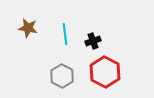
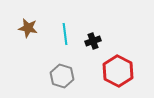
red hexagon: moved 13 px right, 1 px up
gray hexagon: rotated 10 degrees counterclockwise
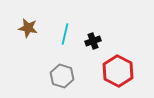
cyan line: rotated 20 degrees clockwise
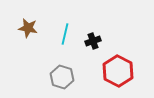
gray hexagon: moved 1 px down
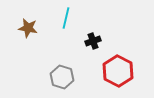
cyan line: moved 1 px right, 16 px up
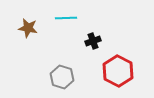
cyan line: rotated 75 degrees clockwise
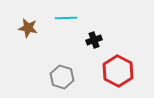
black cross: moved 1 px right, 1 px up
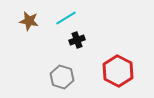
cyan line: rotated 30 degrees counterclockwise
brown star: moved 1 px right, 7 px up
black cross: moved 17 px left
